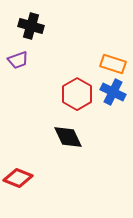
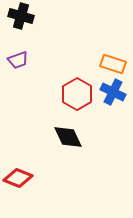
black cross: moved 10 px left, 10 px up
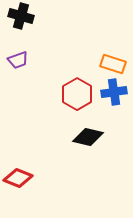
blue cross: moved 1 px right; rotated 35 degrees counterclockwise
black diamond: moved 20 px right; rotated 52 degrees counterclockwise
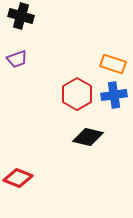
purple trapezoid: moved 1 px left, 1 px up
blue cross: moved 3 px down
